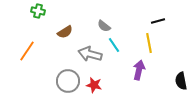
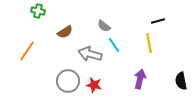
purple arrow: moved 1 px right, 9 px down
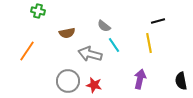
brown semicircle: moved 2 px right, 1 px down; rotated 21 degrees clockwise
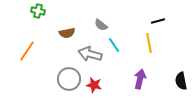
gray semicircle: moved 3 px left, 1 px up
gray circle: moved 1 px right, 2 px up
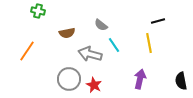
red star: rotated 14 degrees clockwise
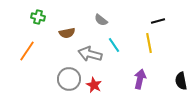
green cross: moved 6 px down
gray semicircle: moved 5 px up
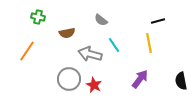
purple arrow: rotated 24 degrees clockwise
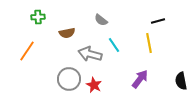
green cross: rotated 16 degrees counterclockwise
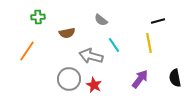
gray arrow: moved 1 px right, 2 px down
black semicircle: moved 6 px left, 3 px up
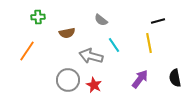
gray circle: moved 1 px left, 1 px down
